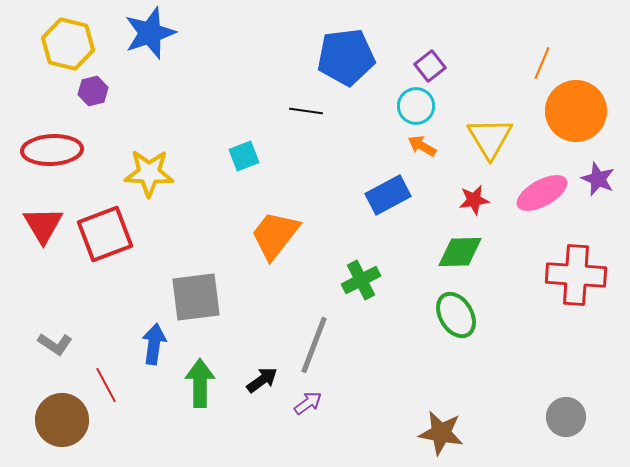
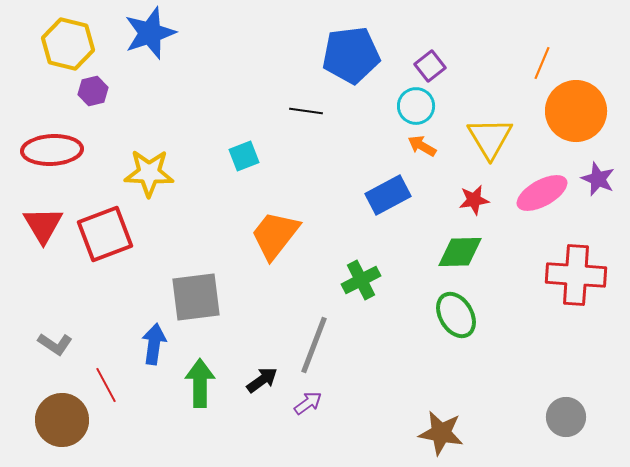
blue pentagon: moved 5 px right, 2 px up
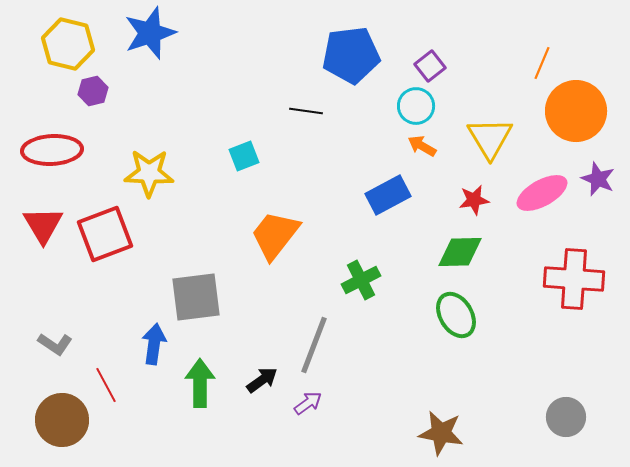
red cross: moved 2 px left, 4 px down
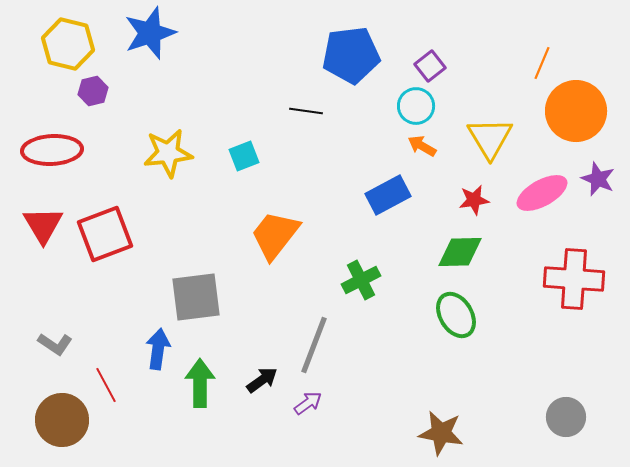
yellow star: moved 19 px right, 20 px up; rotated 9 degrees counterclockwise
blue arrow: moved 4 px right, 5 px down
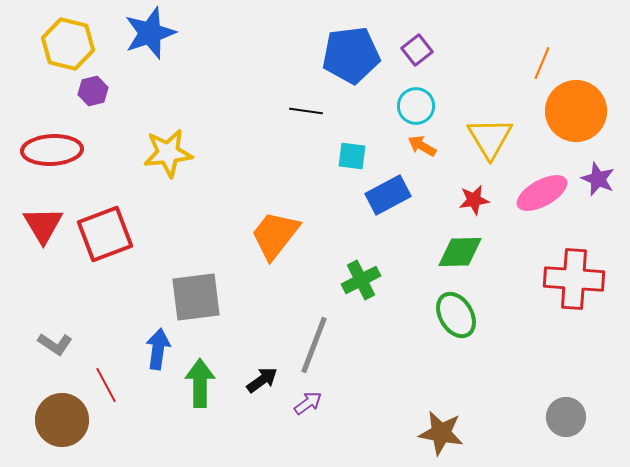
purple square: moved 13 px left, 16 px up
cyan square: moved 108 px right; rotated 28 degrees clockwise
